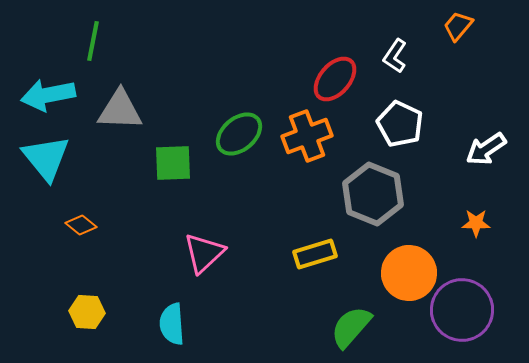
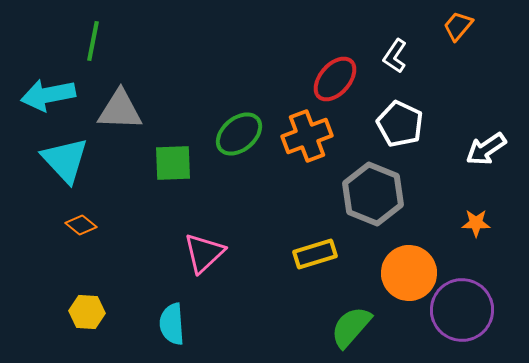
cyan triangle: moved 19 px right, 2 px down; rotated 4 degrees counterclockwise
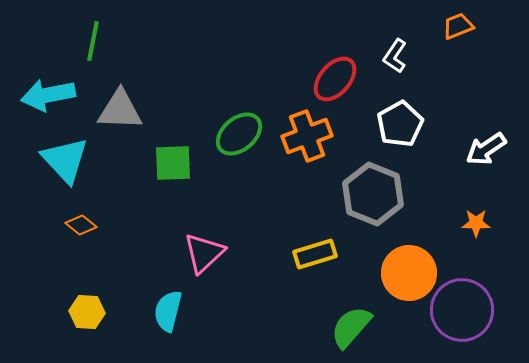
orange trapezoid: rotated 28 degrees clockwise
white pentagon: rotated 18 degrees clockwise
cyan semicircle: moved 4 px left, 13 px up; rotated 18 degrees clockwise
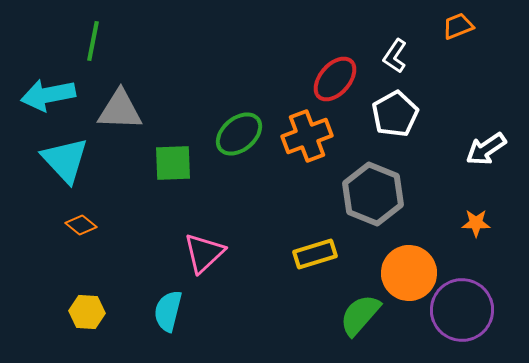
white pentagon: moved 5 px left, 10 px up
green semicircle: moved 9 px right, 12 px up
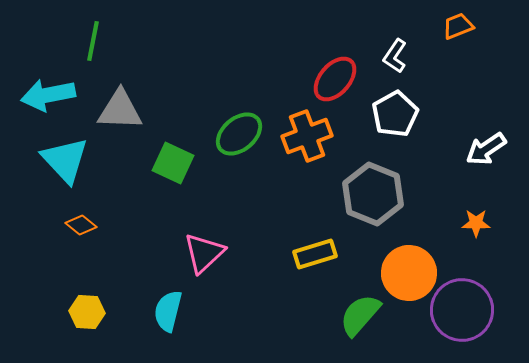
green square: rotated 27 degrees clockwise
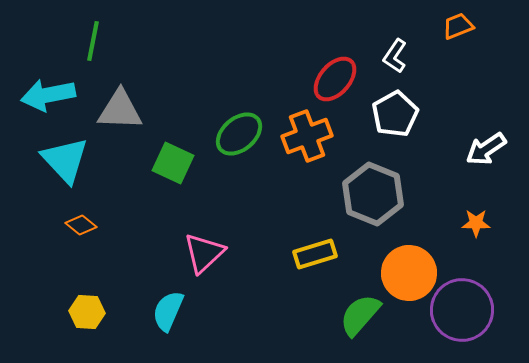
cyan semicircle: rotated 9 degrees clockwise
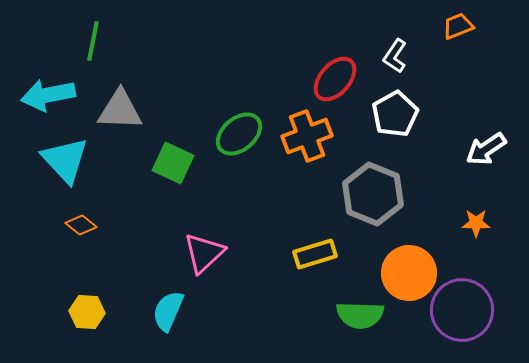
green semicircle: rotated 129 degrees counterclockwise
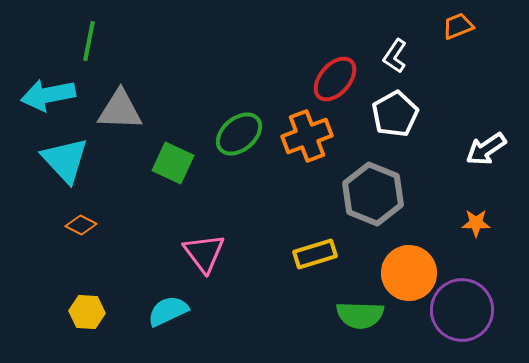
green line: moved 4 px left
orange diamond: rotated 12 degrees counterclockwise
pink triangle: rotated 24 degrees counterclockwise
cyan semicircle: rotated 42 degrees clockwise
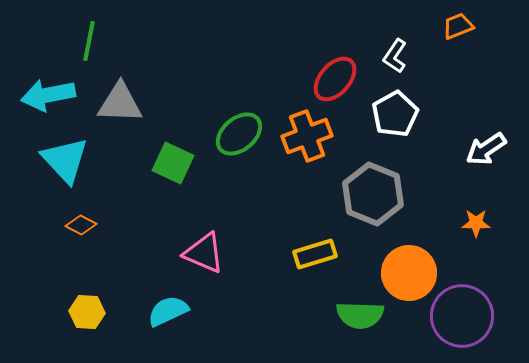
gray triangle: moved 7 px up
pink triangle: rotated 30 degrees counterclockwise
purple circle: moved 6 px down
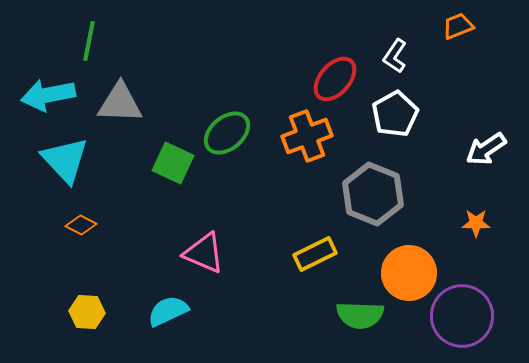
green ellipse: moved 12 px left, 1 px up
yellow rectangle: rotated 9 degrees counterclockwise
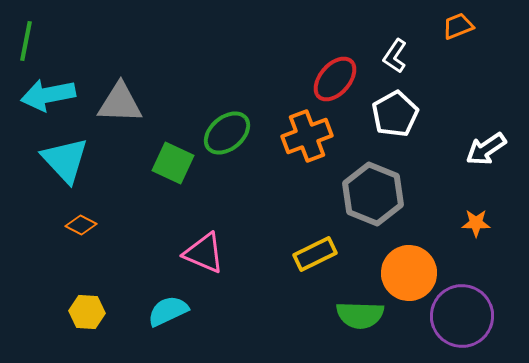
green line: moved 63 px left
